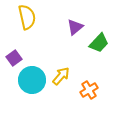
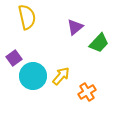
cyan circle: moved 1 px right, 4 px up
orange cross: moved 2 px left, 2 px down
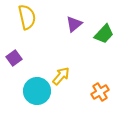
purple triangle: moved 1 px left, 3 px up
green trapezoid: moved 5 px right, 9 px up
cyan circle: moved 4 px right, 15 px down
orange cross: moved 13 px right
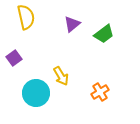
yellow semicircle: moved 1 px left
purple triangle: moved 2 px left
green trapezoid: rotated 10 degrees clockwise
yellow arrow: rotated 108 degrees clockwise
cyan circle: moved 1 px left, 2 px down
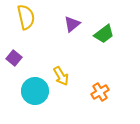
purple square: rotated 14 degrees counterclockwise
cyan circle: moved 1 px left, 2 px up
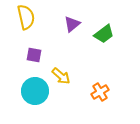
purple square: moved 20 px right, 3 px up; rotated 28 degrees counterclockwise
yellow arrow: rotated 18 degrees counterclockwise
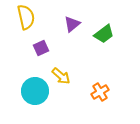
purple square: moved 7 px right, 7 px up; rotated 35 degrees counterclockwise
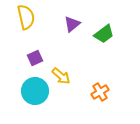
purple square: moved 6 px left, 10 px down
